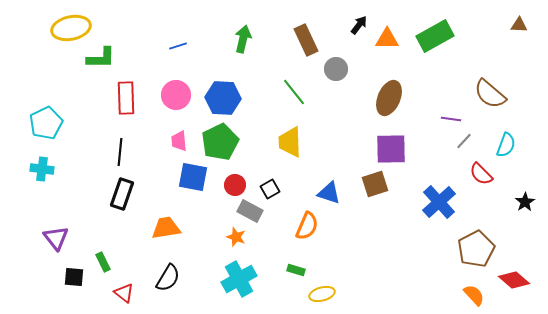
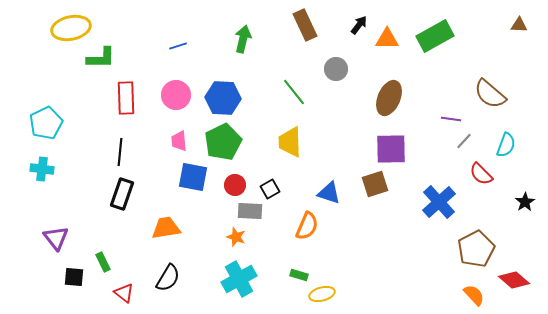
brown rectangle at (306, 40): moved 1 px left, 15 px up
green pentagon at (220, 142): moved 3 px right
gray rectangle at (250, 211): rotated 25 degrees counterclockwise
green rectangle at (296, 270): moved 3 px right, 5 px down
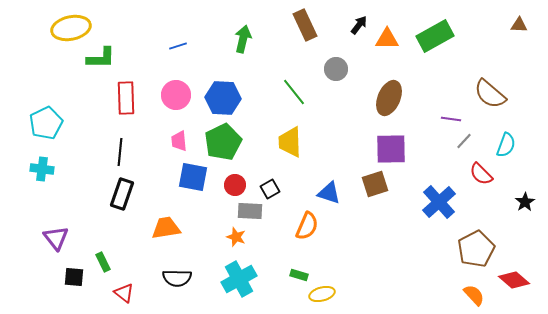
black semicircle at (168, 278): moved 9 px right; rotated 60 degrees clockwise
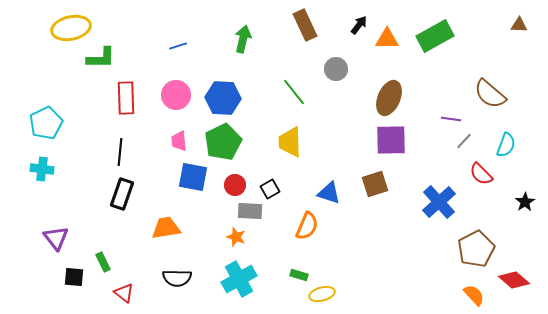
purple square at (391, 149): moved 9 px up
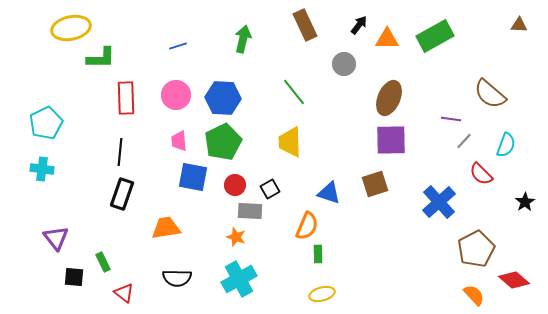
gray circle at (336, 69): moved 8 px right, 5 px up
green rectangle at (299, 275): moved 19 px right, 21 px up; rotated 72 degrees clockwise
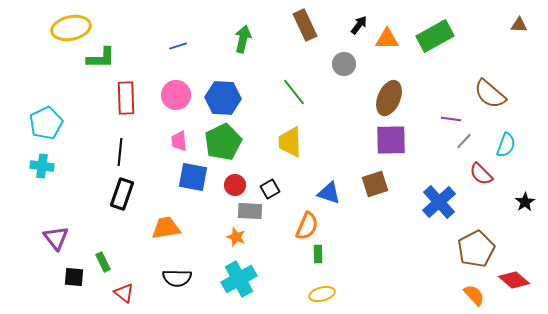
cyan cross at (42, 169): moved 3 px up
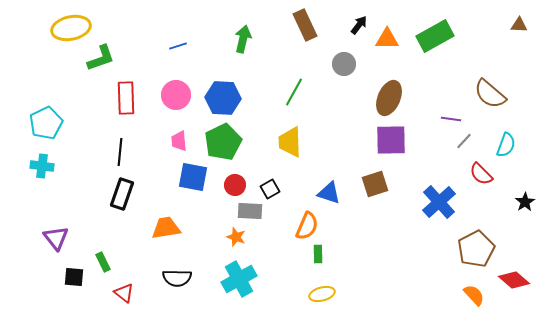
green L-shape at (101, 58): rotated 20 degrees counterclockwise
green line at (294, 92): rotated 68 degrees clockwise
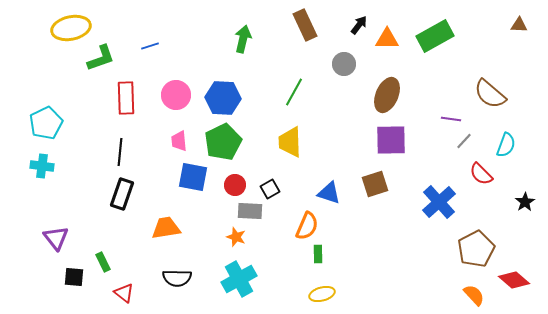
blue line at (178, 46): moved 28 px left
brown ellipse at (389, 98): moved 2 px left, 3 px up
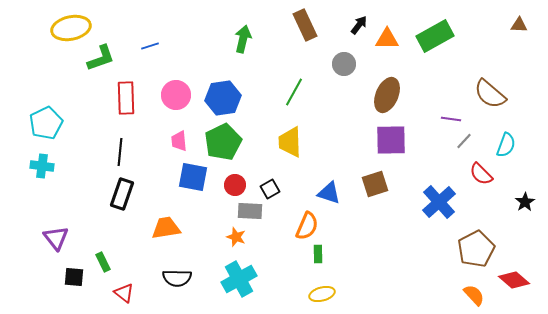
blue hexagon at (223, 98): rotated 12 degrees counterclockwise
